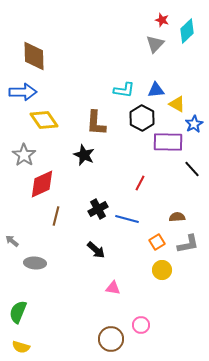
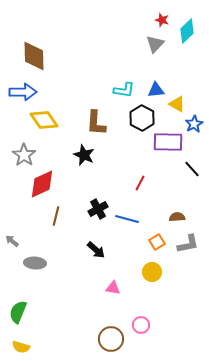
yellow circle: moved 10 px left, 2 px down
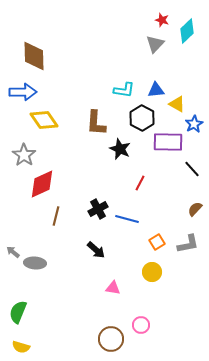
black star: moved 36 px right, 6 px up
brown semicircle: moved 18 px right, 8 px up; rotated 42 degrees counterclockwise
gray arrow: moved 1 px right, 11 px down
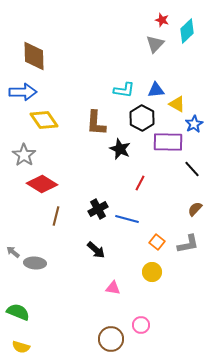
red diamond: rotated 56 degrees clockwise
orange square: rotated 21 degrees counterclockwise
green semicircle: rotated 90 degrees clockwise
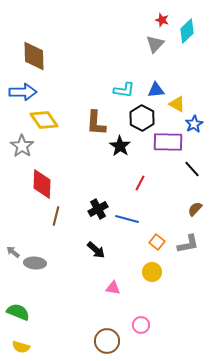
black star: moved 3 px up; rotated 10 degrees clockwise
gray star: moved 2 px left, 9 px up
red diamond: rotated 60 degrees clockwise
brown circle: moved 4 px left, 2 px down
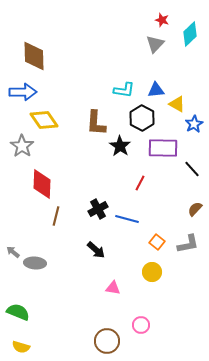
cyan diamond: moved 3 px right, 3 px down
purple rectangle: moved 5 px left, 6 px down
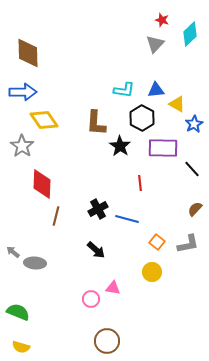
brown diamond: moved 6 px left, 3 px up
red line: rotated 35 degrees counterclockwise
pink circle: moved 50 px left, 26 px up
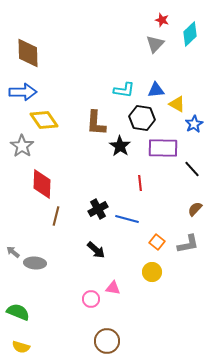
black hexagon: rotated 20 degrees counterclockwise
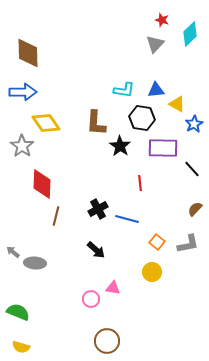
yellow diamond: moved 2 px right, 3 px down
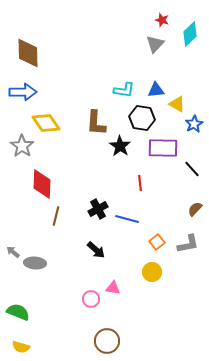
orange square: rotated 14 degrees clockwise
